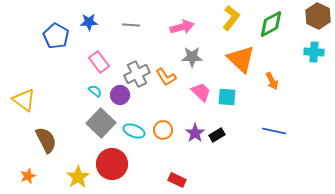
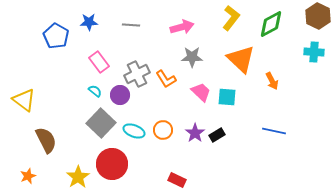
orange L-shape: moved 2 px down
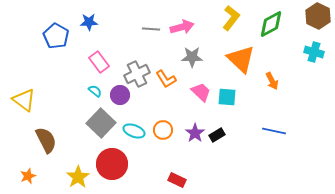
gray line: moved 20 px right, 4 px down
cyan cross: rotated 12 degrees clockwise
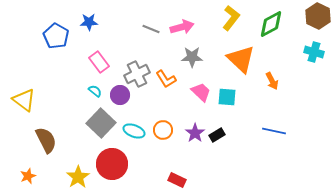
gray line: rotated 18 degrees clockwise
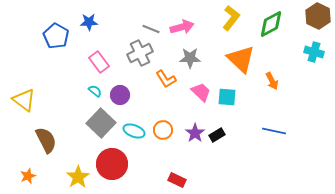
gray star: moved 2 px left, 1 px down
gray cross: moved 3 px right, 21 px up
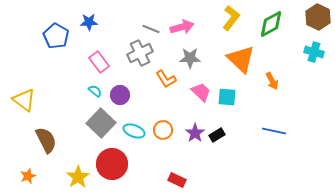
brown hexagon: moved 1 px down
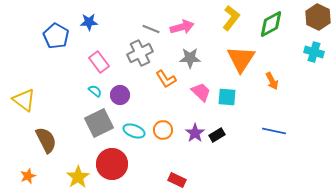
orange triangle: rotated 20 degrees clockwise
gray square: moved 2 px left; rotated 20 degrees clockwise
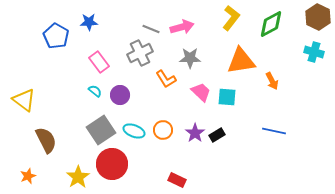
orange triangle: moved 2 px down; rotated 48 degrees clockwise
gray square: moved 2 px right, 7 px down; rotated 8 degrees counterclockwise
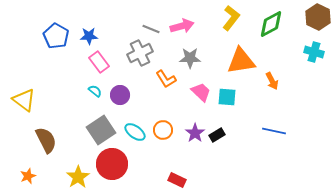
blue star: moved 14 px down
pink arrow: moved 1 px up
cyan ellipse: moved 1 px right, 1 px down; rotated 15 degrees clockwise
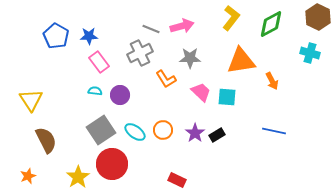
cyan cross: moved 4 px left, 1 px down
cyan semicircle: rotated 32 degrees counterclockwise
yellow triangle: moved 7 px right; rotated 20 degrees clockwise
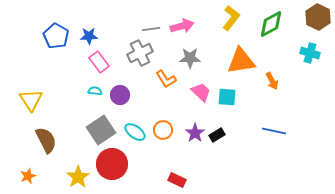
gray line: rotated 30 degrees counterclockwise
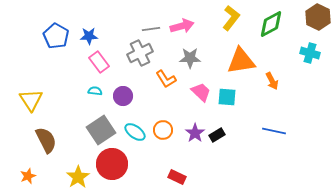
purple circle: moved 3 px right, 1 px down
red rectangle: moved 3 px up
